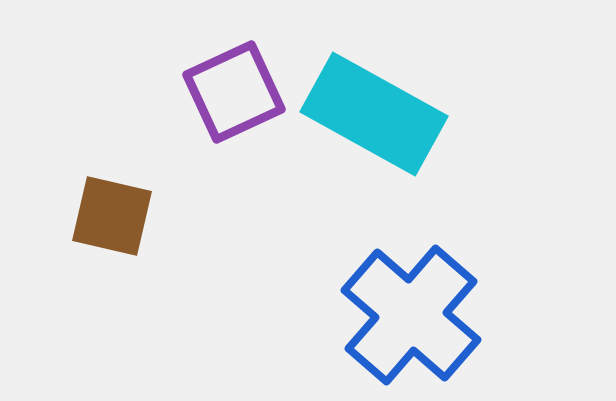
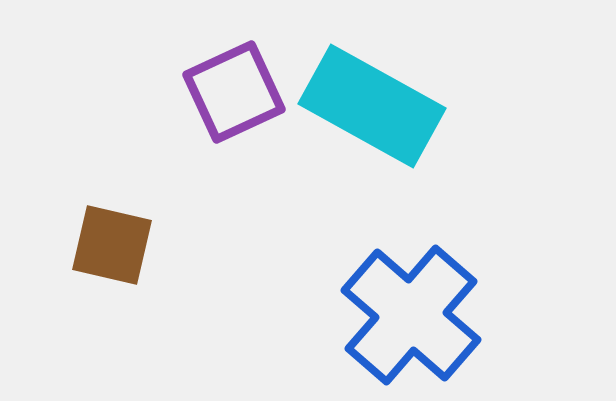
cyan rectangle: moved 2 px left, 8 px up
brown square: moved 29 px down
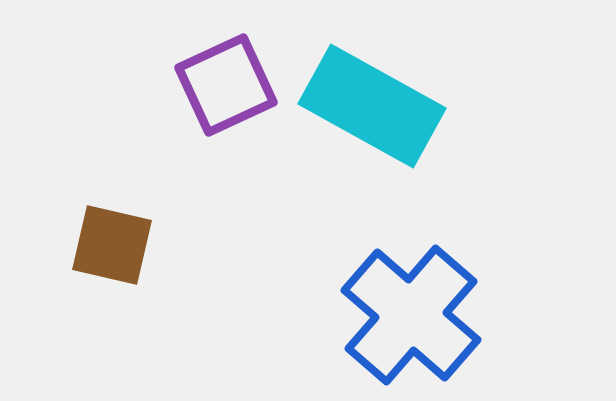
purple square: moved 8 px left, 7 px up
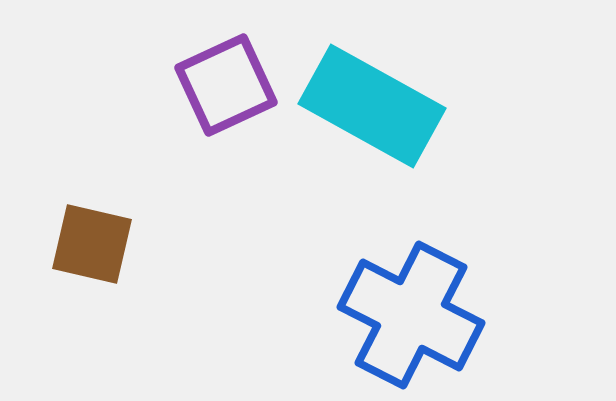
brown square: moved 20 px left, 1 px up
blue cross: rotated 14 degrees counterclockwise
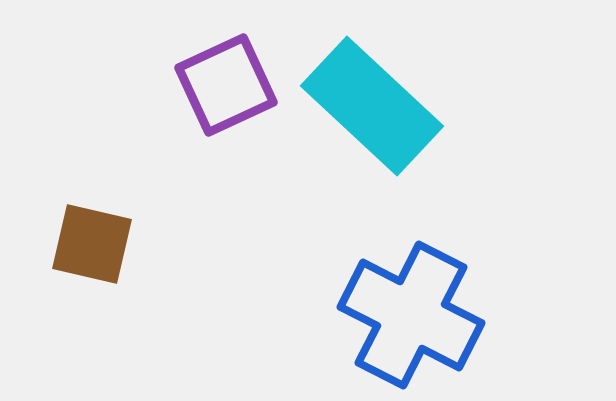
cyan rectangle: rotated 14 degrees clockwise
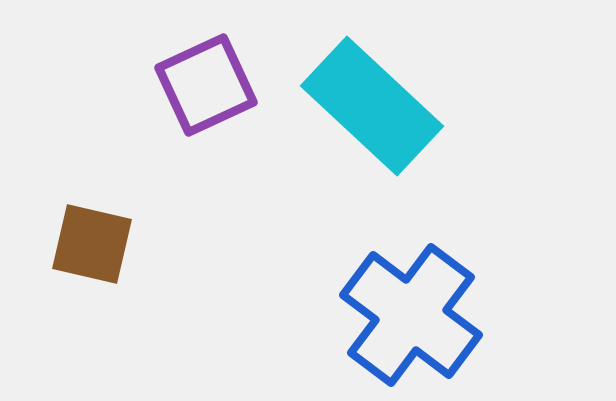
purple square: moved 20 px left
blue cross: rotated 10 degrees clockwise
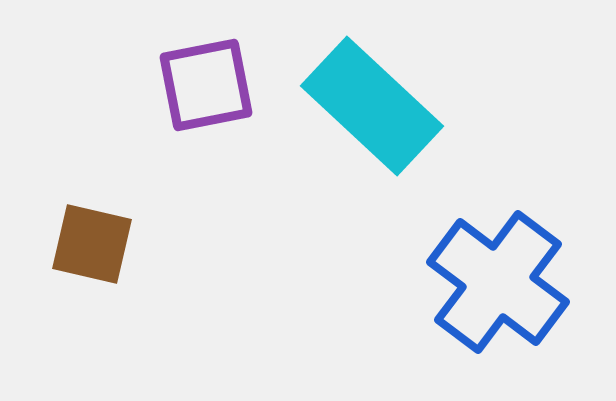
purple square: rotated 14 degrees clockwise
blue cross: moved 87 px right, 33 px up
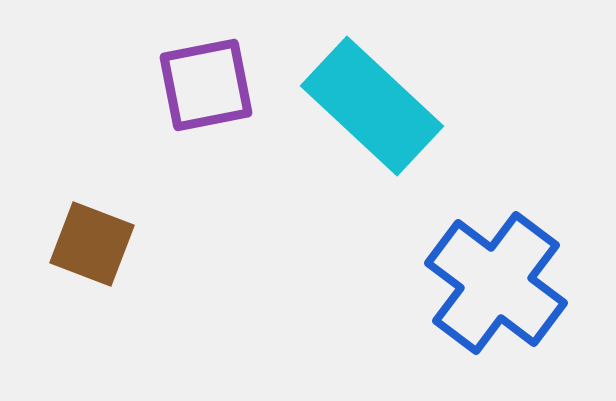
brown square: rotated 8 degrees clockwise
blue cross: moved 2 px left, 1 px down
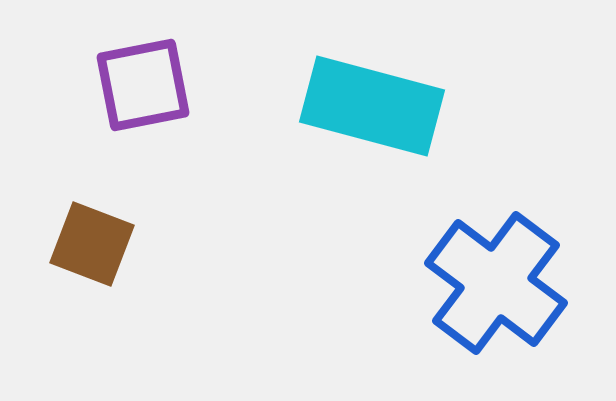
purple square: moved 63 px left
cyan rectangle: rotated 28 degrees counterclockwise
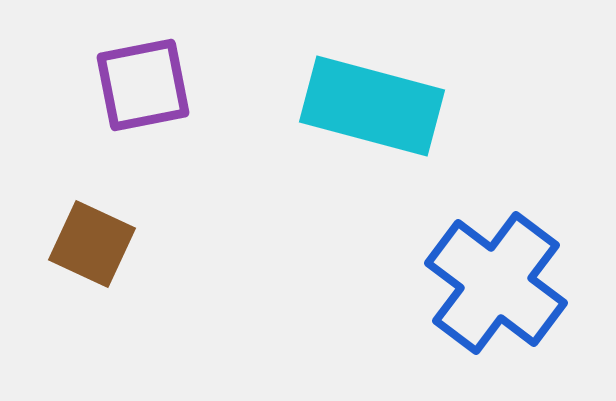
brown square: rotated 4 degrees clockwise
